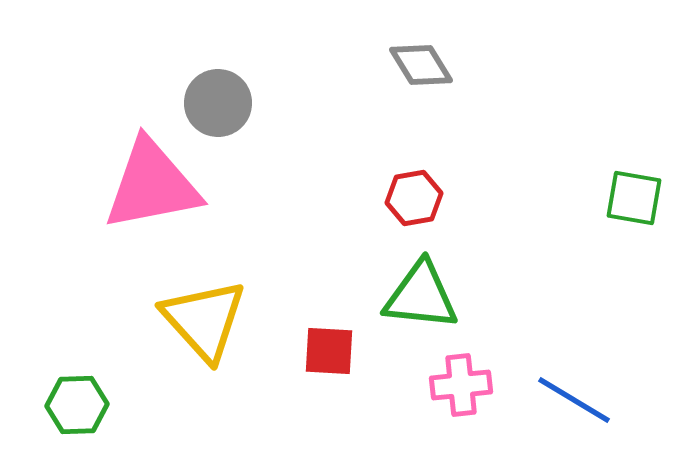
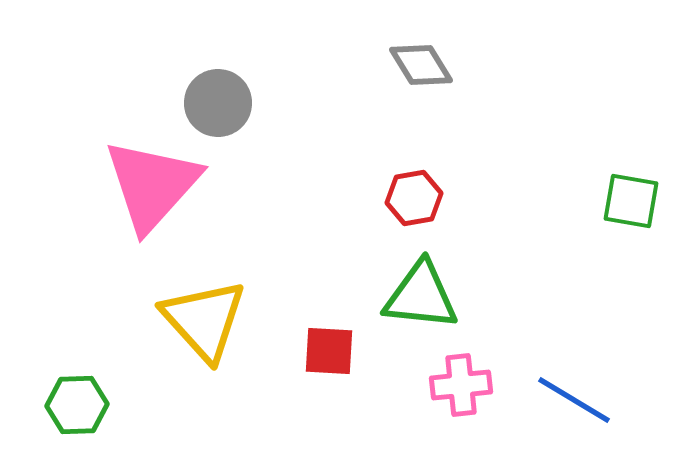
pink triangle: rotated 37 degrees counterclockwise
green square: moved 3 px left, 3 px down
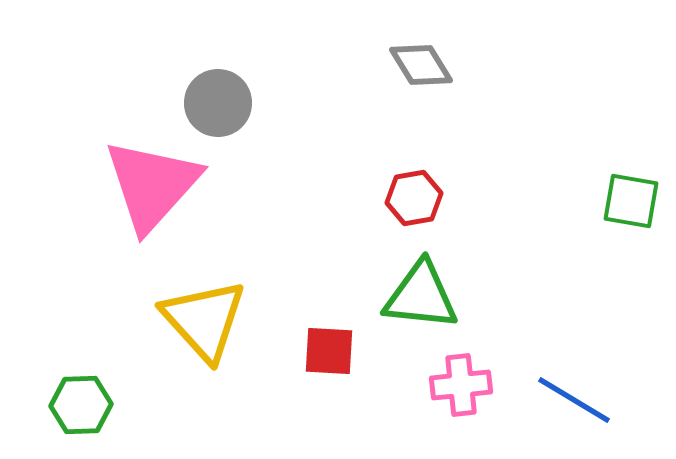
green hexagon: moved 4 px right
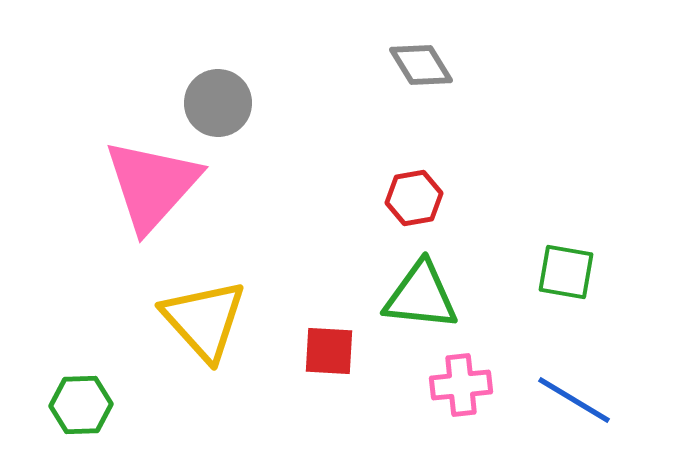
green square: moved 65 px left, 71 px down
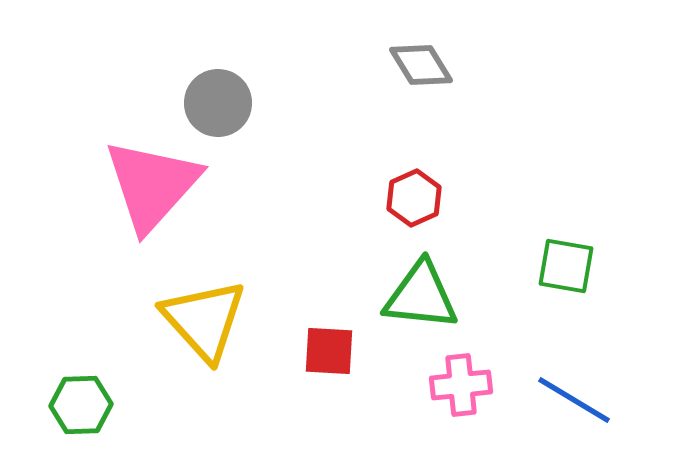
red hexagon: rotated 14 degrees counterclockwise
green square: moved 6 px up
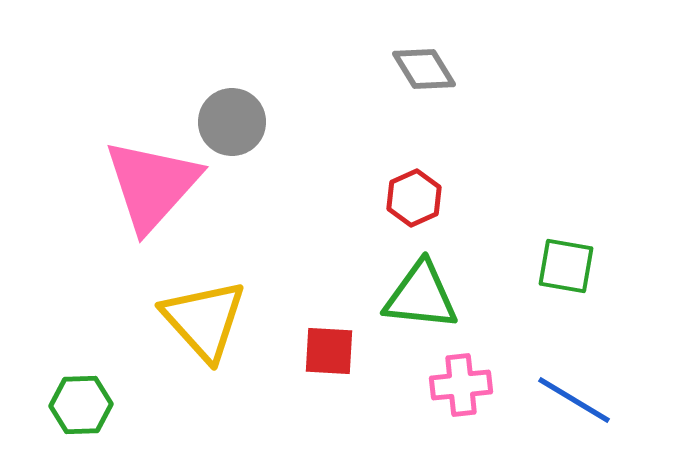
gray diamond: moved 3 px right, 4 px down
gray circle: moved 14 px right, 19 px down
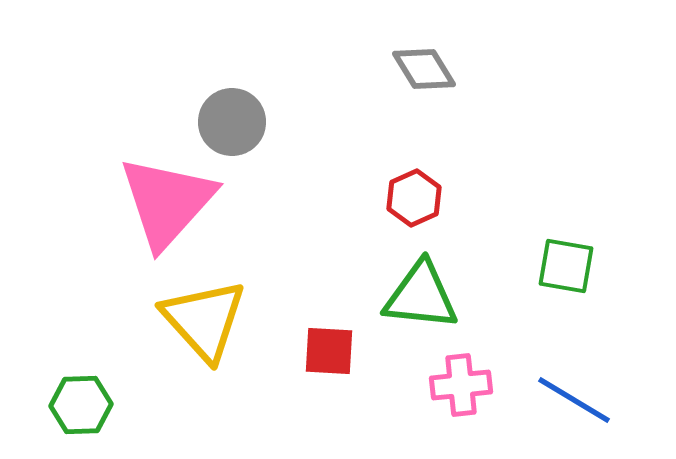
pink triangle: moved 15 px right, 17 px down
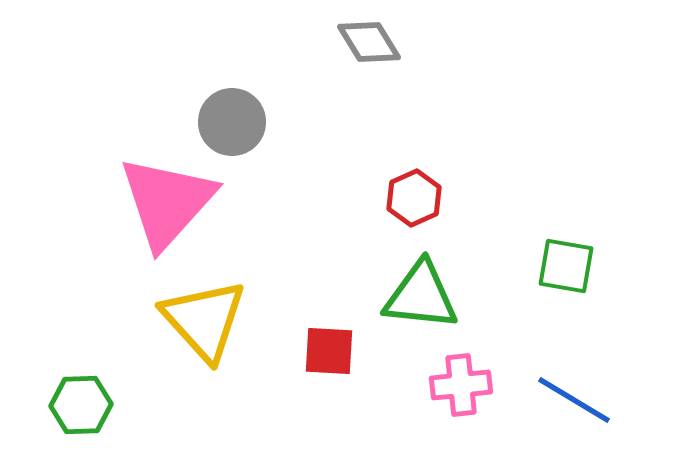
gray diamond: moved 55 px left, 27 px up
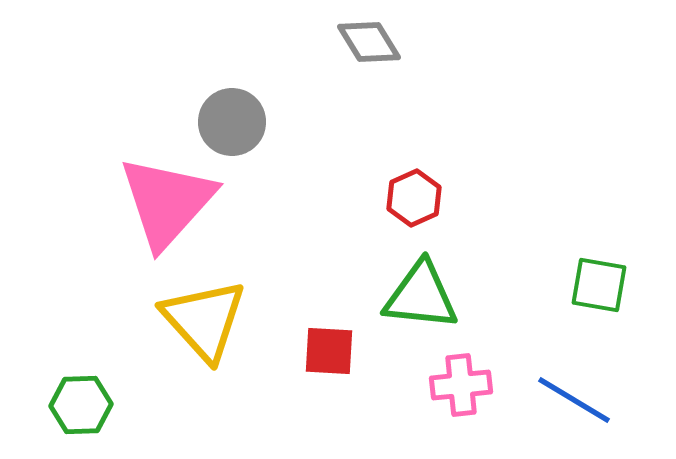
green square: moved 33 px right, 19 px down
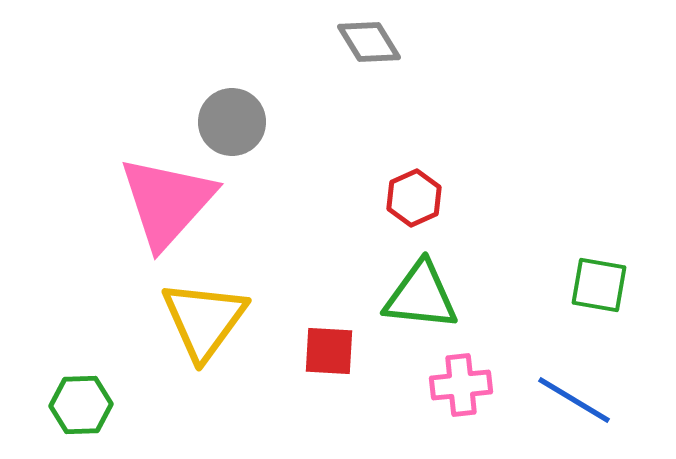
yellow triangle: rotated 18 degrees clockwise
